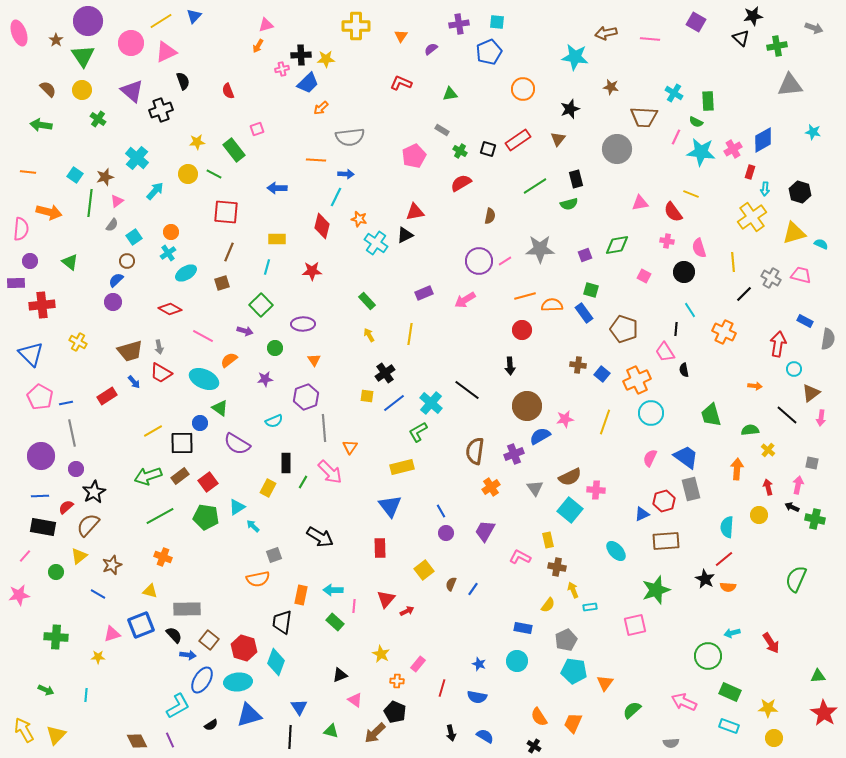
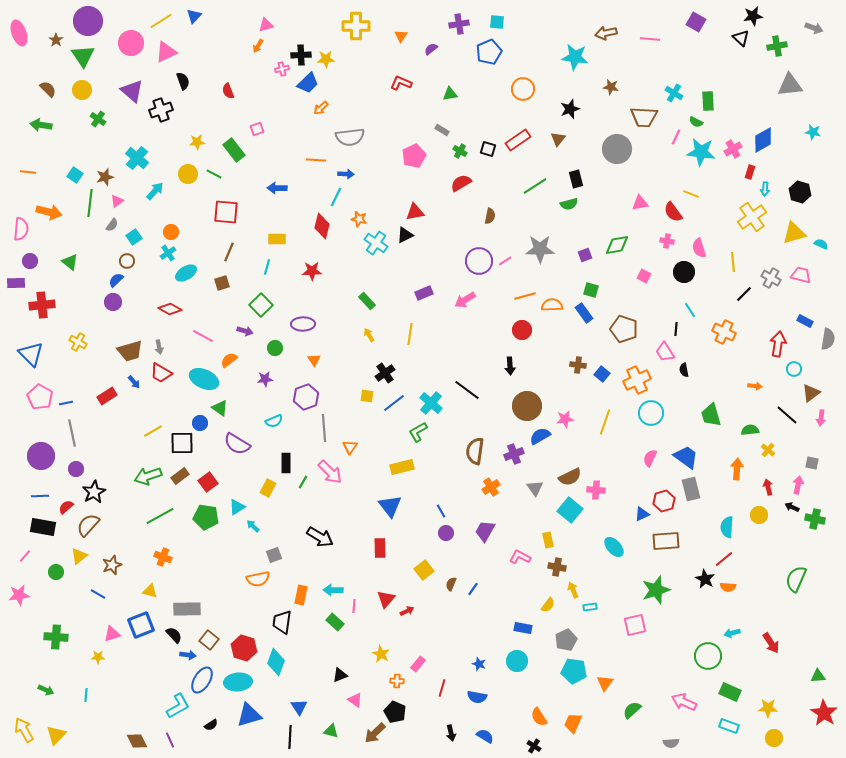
cyan ellipse at (616, 551): moved 2 px left, 4 px up
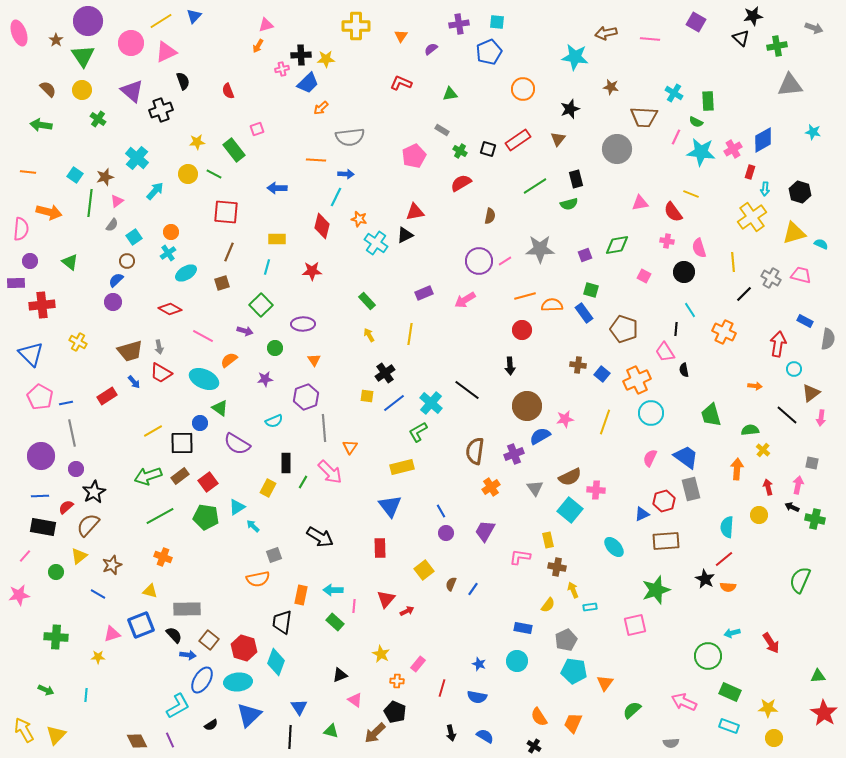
yellow cross at (768, 450): moved 5 px left
pink L-shape at (520, 557): rotated 20 degrees counterclockwise
green semicircle at (796, 579): moved 4 px right, 1 px down
blue triangle at (249, 715): rotated 28 degrees counterclockwise
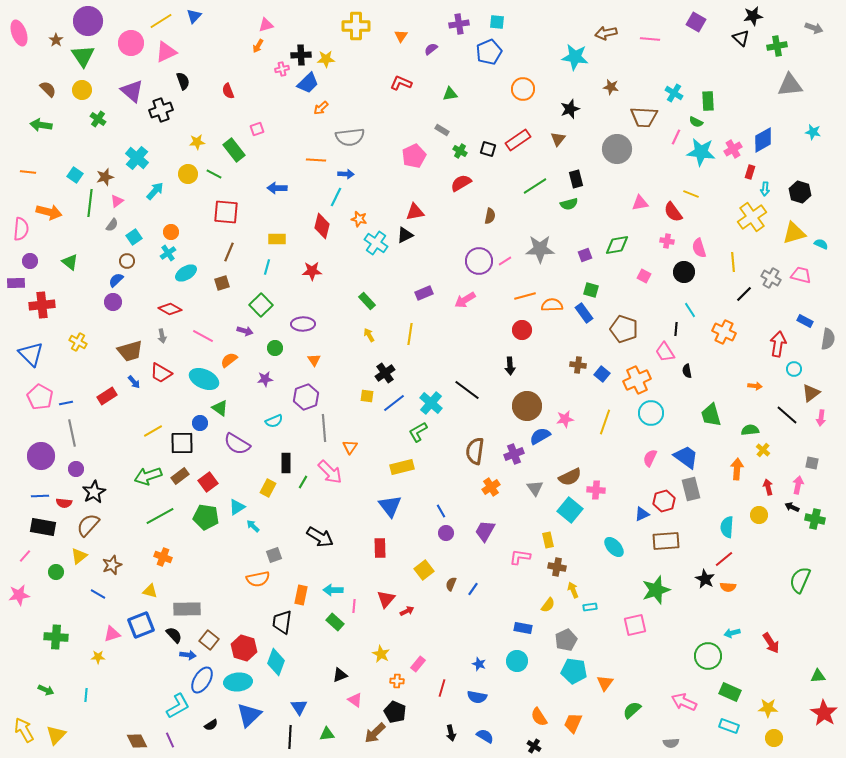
gray arrow at (159, 347): moved 3 px right, 11 px up
black semicircle at (684, 370): moved 3 px right, 1 px down
red semicircle at (66, 507): moved 2 px left, 4 px up; rotated 133 degrees counterclockwise
green triangle at (331, 731): moved 4 px left, 3 px down; rotated 21 degrees counterclockwise
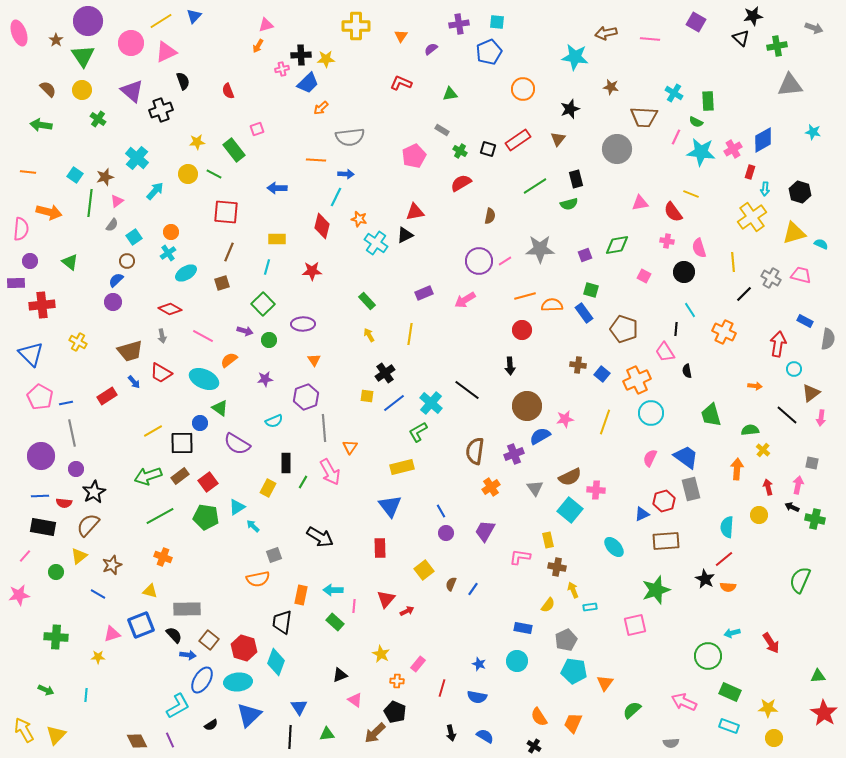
green square at (261, 305): moved 2 px right, 1 px up
green circle at (275, 348): moved 6 px left, 8 px up
pink arrow at (330, 472): rotated 16 degrees clockwise
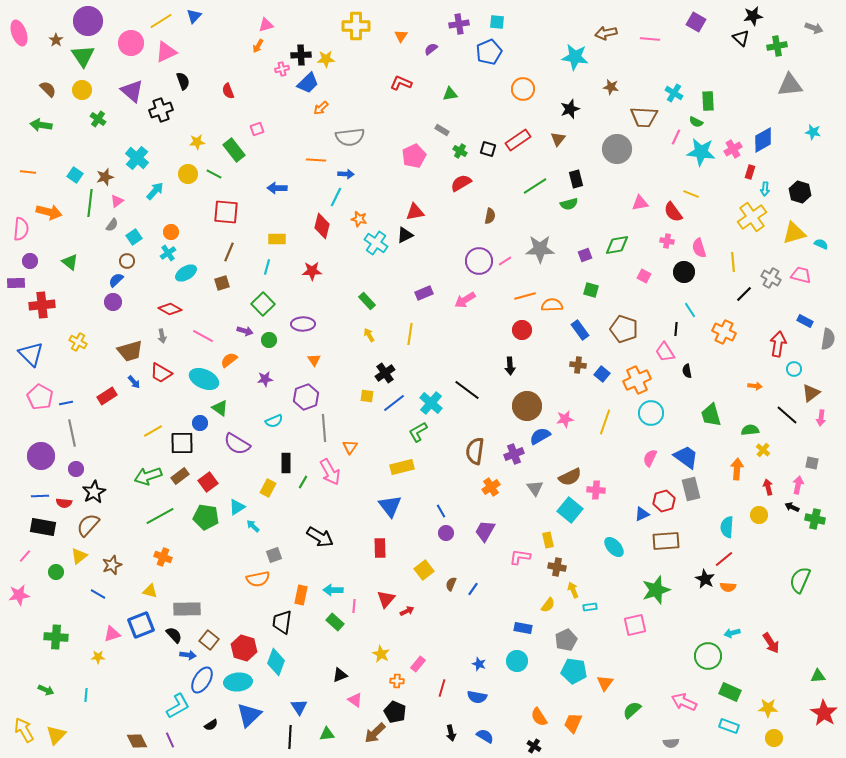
blue rectangle at (584, 313): moved 4 px left, 17 px down
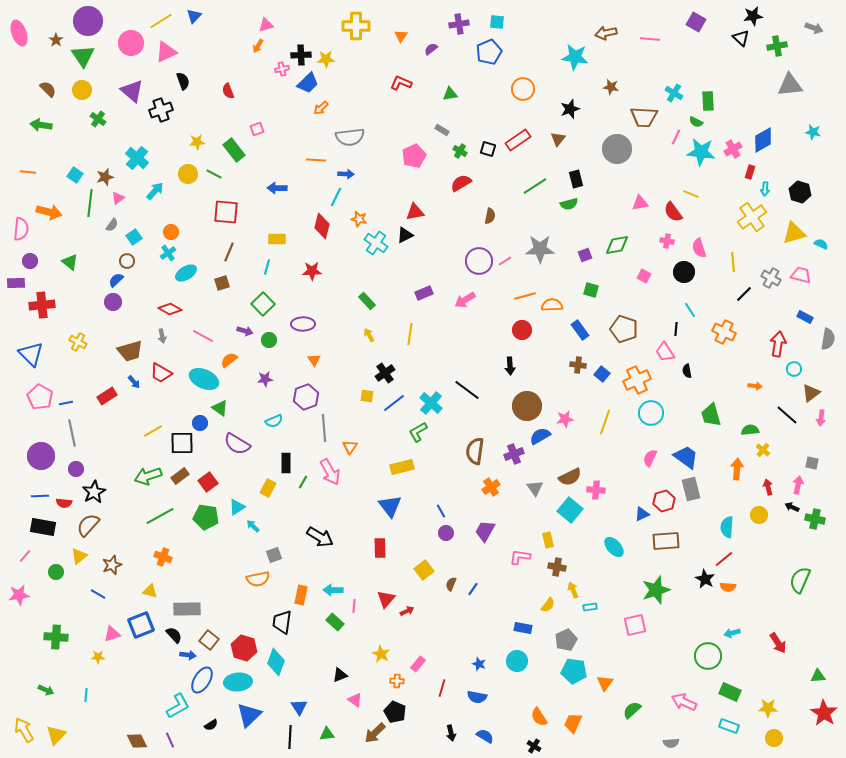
pink triangle at (117, 201): moved 1 px right, 3 px up
blue rectangle at (805, 321): moved 4 px up
red arrow at (771, 643): moved 7 px right
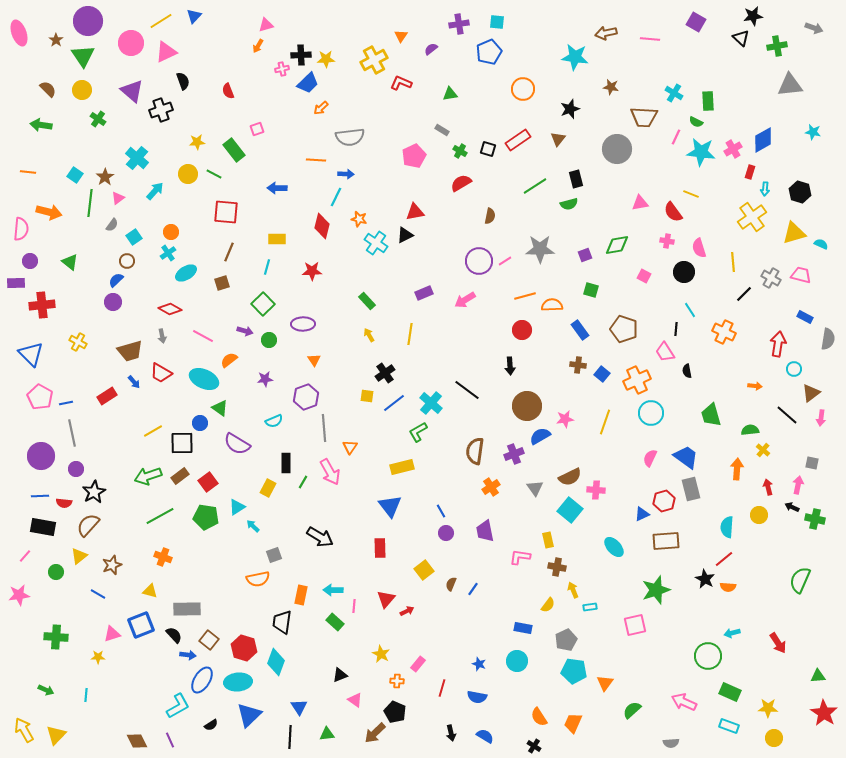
yellow cross at (356, 26): moved 18 px right, 34 px down; rotated 28 degrees counterclockwise
brown star at (105, 177): rotated 18 degrees counterclockwise
purple trapezoid at (485, 531): rotated 40 degrees counterclockwise
